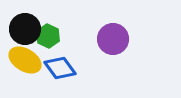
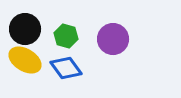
green hexagon: moved 18 px right; rotated 10 degrees counterclockwise
blue diamond: moved 6 px right
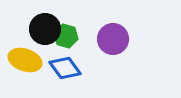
black circle: moved 20 px right
yellow ellipse: rotated 12 degrees counterclockwise
blue diamond: moved 1 px left
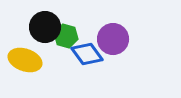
black circle: moved 2 px up
blue diamond: moved 22 px right, 14 px up
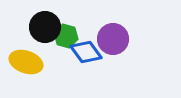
blue diamond: moved 1 px left, 2 px up
yellow ellipse: moved 1 px right, 2 px down
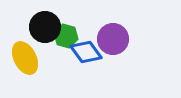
yellow ellipse: moved 1 px left, 4 px up; rotated 44 degrees clockwise
